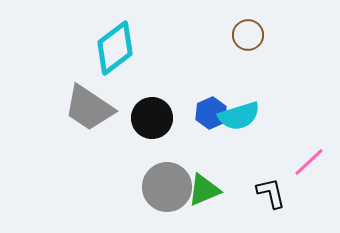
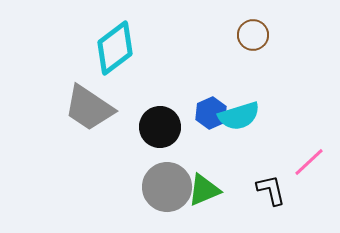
brown circle: moved 5 px right
black circle: moved 8 px right, 9 px down
black L-shape: moved 3 px up
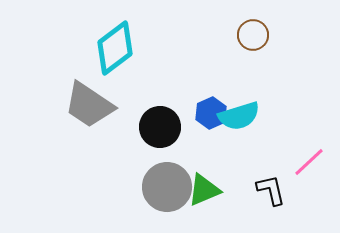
gray trapezoid: moved 3 px up
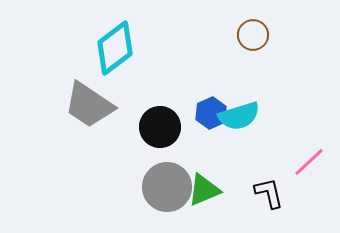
black L-shape: moved 2 px left, 3 px down
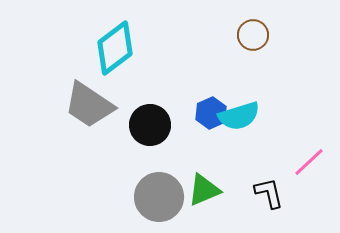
black circle: moved 10 px left, 2 px up
gray circle: moved 8 px left, 10 px down
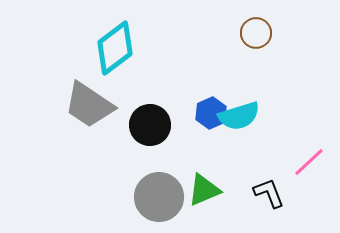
brown circle: moved 3 px right, 2 px up
black L-shape: rotated 8 degrees counterclockwise
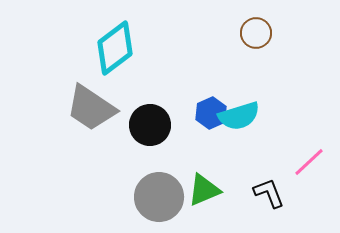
gray trapezoid: moved 2 px right, 3 px down
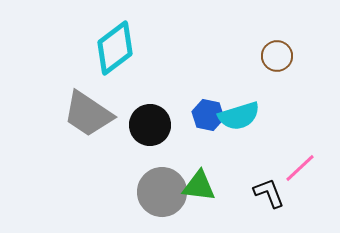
brown circle: moved 21 px right, 23 px down
gray trapezoid: moved 3 px left, 6 px down
blue hexagon: moved 3 px left, 2 px down; rotated 24 degrees counterclockwise
pink line: moved 9 px left, 6 px down
green triangle: moved 5 px left, 4 px up; rotated 30 degrees clockwise
gray circle: moved 3 px right, 5 px up
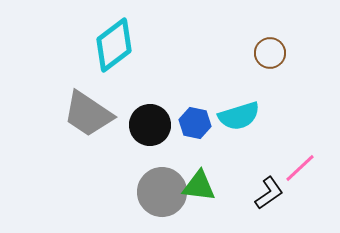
cyan diamond: moved 1 px left, 3 px up
brown circle: moved 7 px left, 3 px up
blue hexagon: moved 13 px left, 8 px down
black L-shape: rotated 76 degrees clockwise
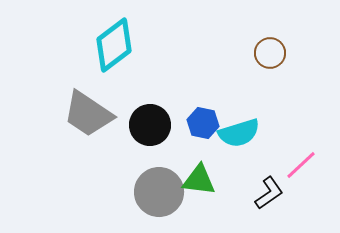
cyan semicircle: moved 17 px down
blue hexagon: moved 8 px right
pink line: moved 1 px right, 3 px up
green triangle: moved 6 px up
gray circle: moved 3 px left
